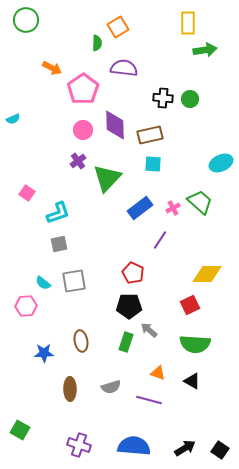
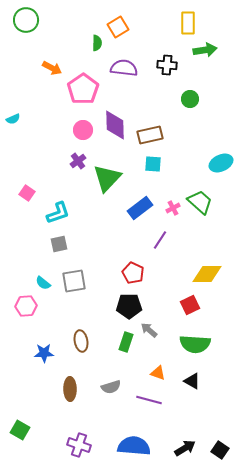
black cross at (163, 98): moved 4 px right, 33 px up
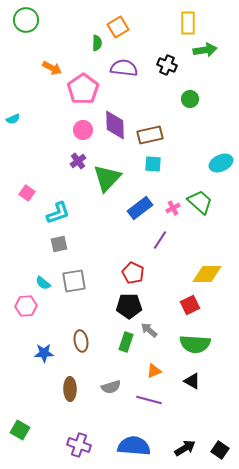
black cross at (167, 65): rotated 18 degrees clockwise
orange triangle at (158, 373): moved 4 px left, 2 px up; rotated 42 degrees counterclockwise
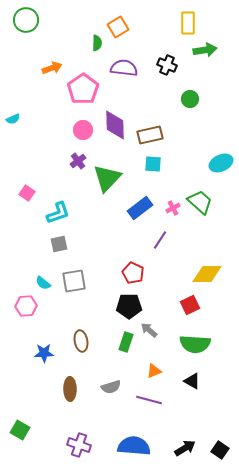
orange arrow at (52, 68): rotated 48 degrees counterclockwise
